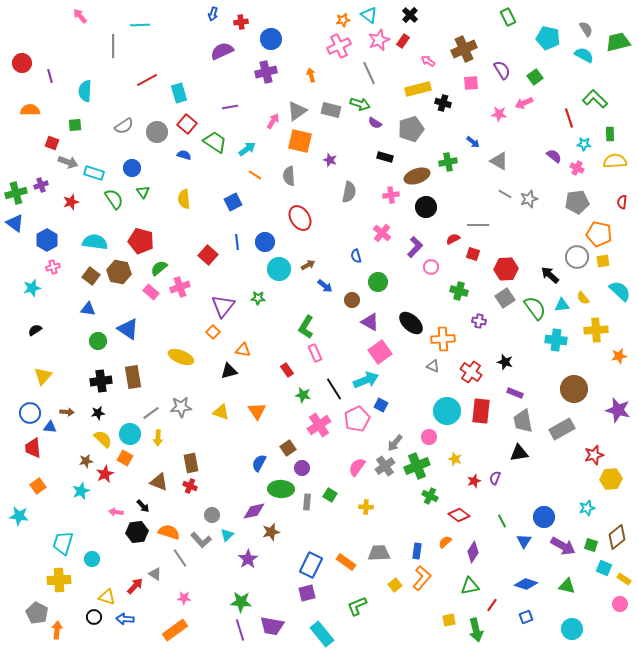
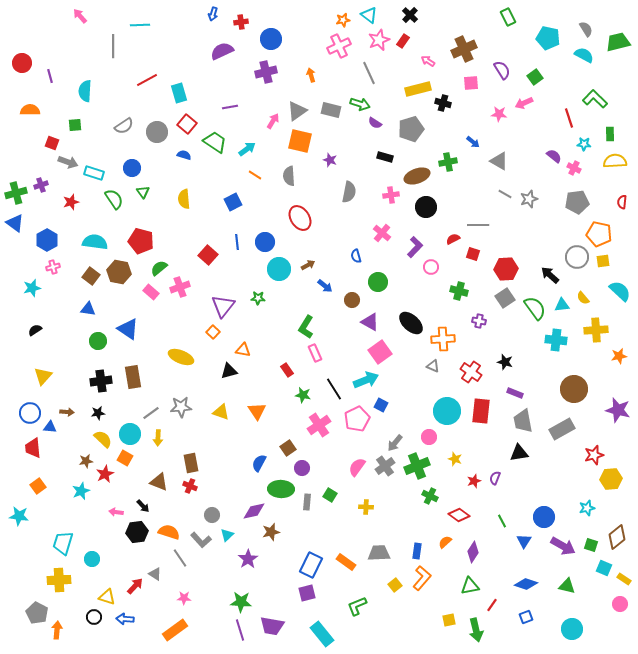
pink cross at (577, 168): moved 3 px left
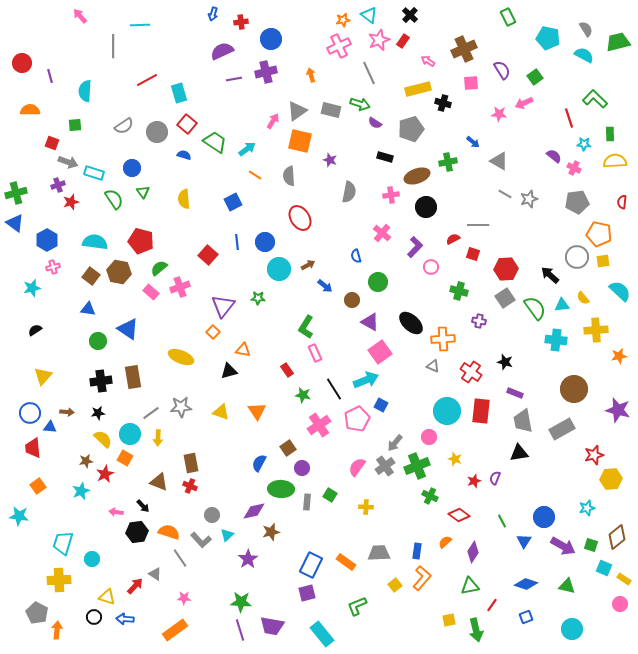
purple line at (230, 107): moved 4 px right, 28 px up
purple cross at (41, 185): moved 17 px right
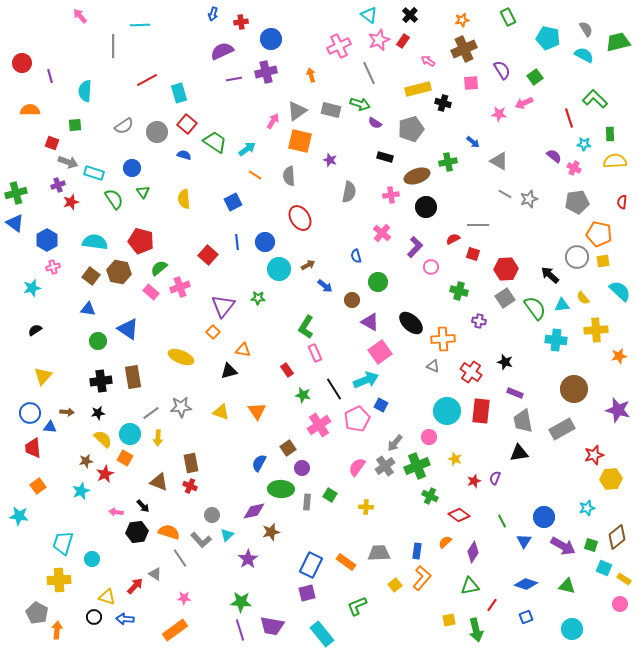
orange star at (343, 20): moved 119 px right
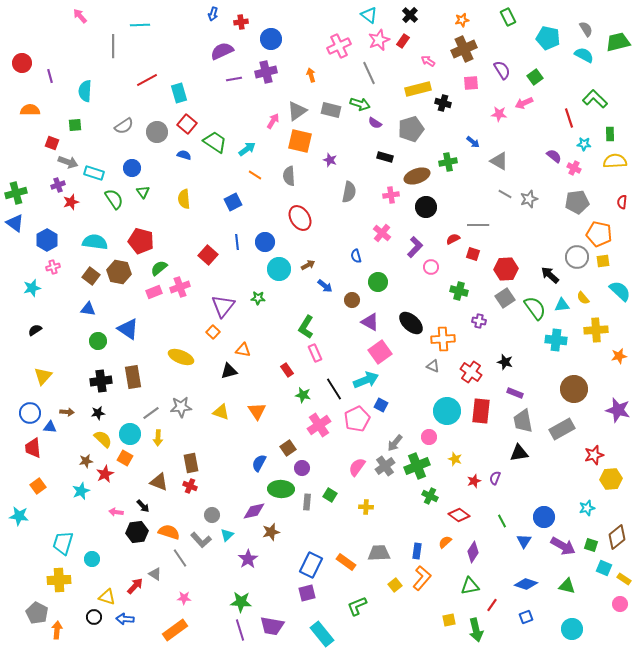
pink rectangle at (151, 292): moved 3 px right; rotated 63 degrees counterclockwise
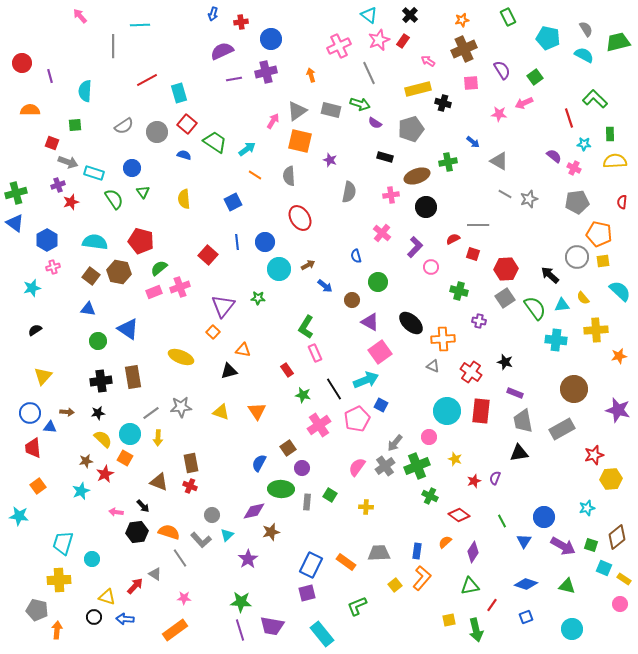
gray pentagon at (37, 613): moved 3 px up; rotated 15 degrees counterclockwise
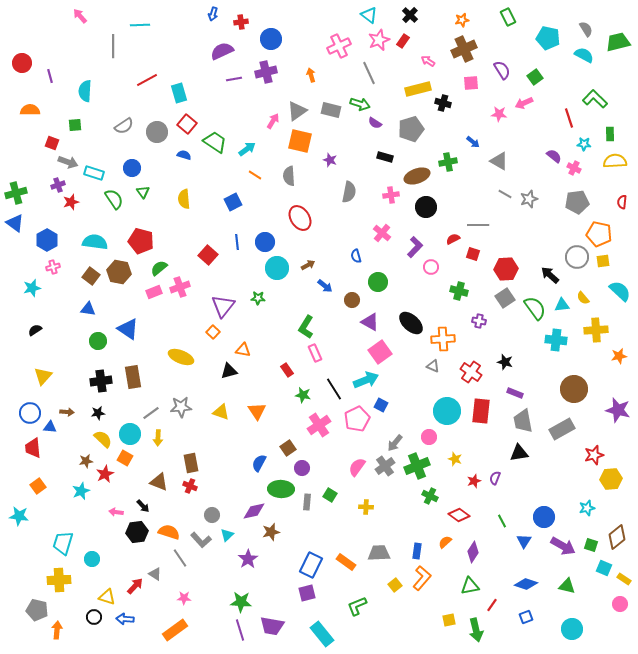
cyan circle at (279, 269): moved 2 px left, 1 px up
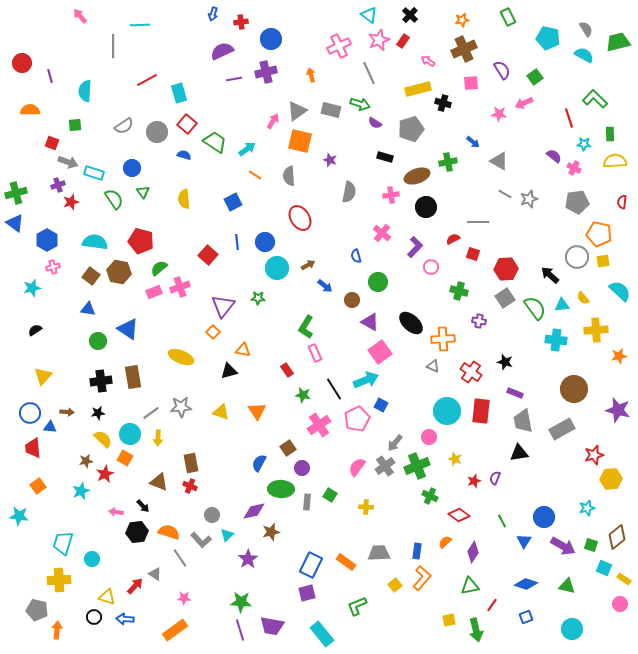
gray line at (478, 225): moved 3 px up
